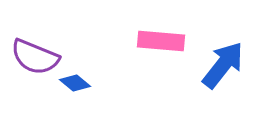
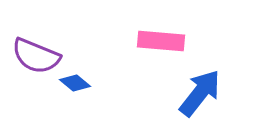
purple semicircle: moved 1 px right, 1 px up
blue arrow: moved 23 px left, 28 px down
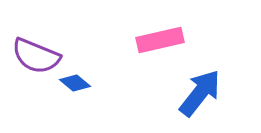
pink rectangle: moved 1 px left, 1 px up; rotated 18 degrees counterclockwise
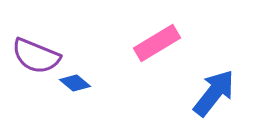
pink rectangle: moved 3 px left, 3 px down; rotated 18 degrees counterclockwise
blue arrow: moved 14 px right
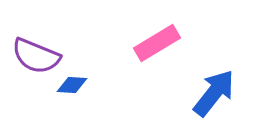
blue diamond: moved 3 px left, 2 px down; rotated 36 degrees counterclockwise
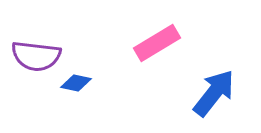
purple semicircle: rotated 15 degrees counterclockwise
blue diamond: moved 4 px right, 2 px up; rotated 8 degrees clockwise
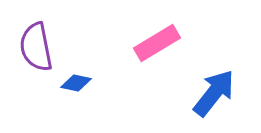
purple semicircle: moved 9 px up; rotated 72 degrees clockwise
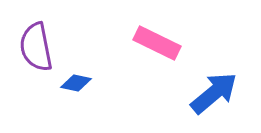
pink rectangle: rotated 57 degrees clockwise
blue arrow: rotated 12 degrees clockwise
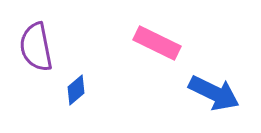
blue diamond: moved 7 px down; rotated 52 degrees counterclockwise
blue arrow: rotated 66 degrees clockwise
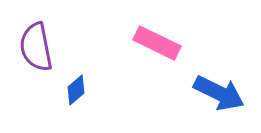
blue arrow: moved 5 px right
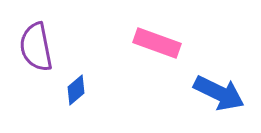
pink rectangle: rotated 6 degrees counterclockwise
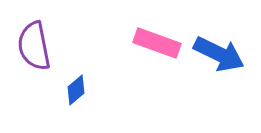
purple semicircle: moved 2 px left, 1 px up
blue arrow: moved 39 px up
